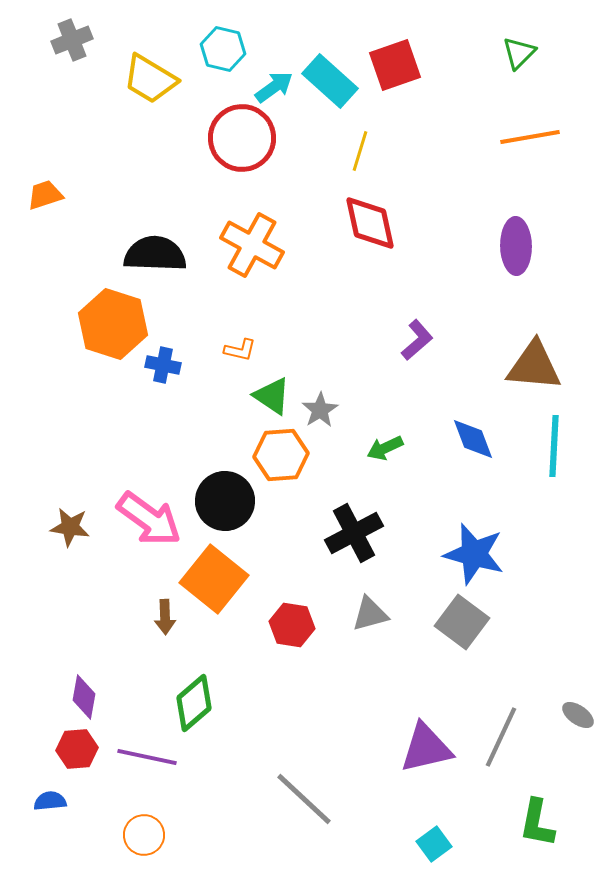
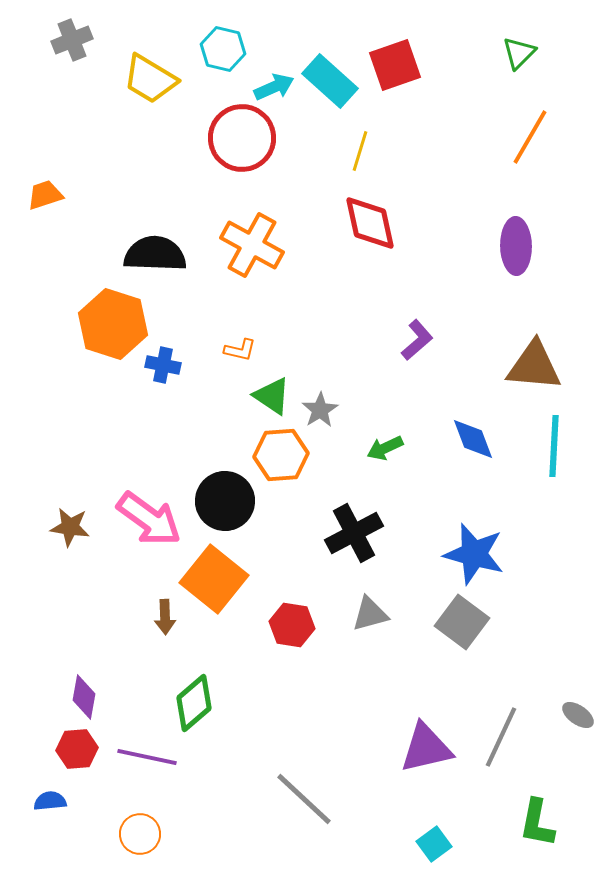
cyan arrow at (274, 87): rotated 12 degrees clockwise
orange line at (530, 137): rotated 50 degrees counterclockwise
orange circle at (144, 835): moved 4 px left, 1 px up
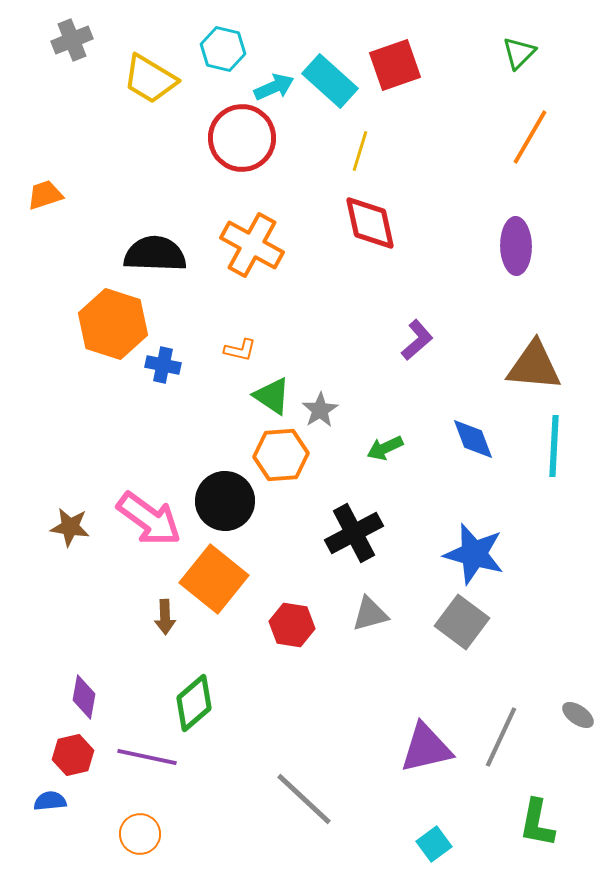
red hexagon at (77, 749): moved 4 px left, 6 px down; rotated 9 degrees counterclockwise
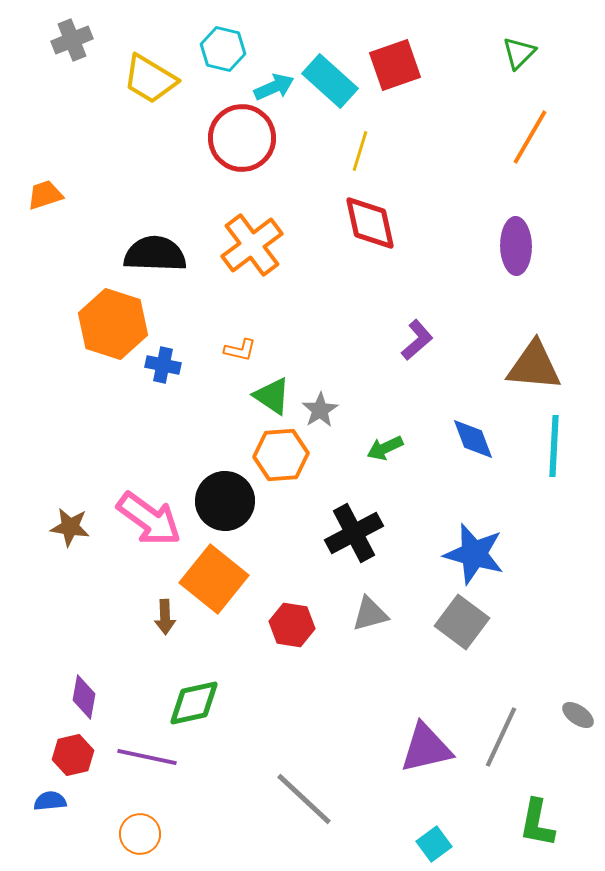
orange cross at (252, 245): rotated 24 degrees clockwise
green diamond at (194, 703): rotated 28 degrees clockwise
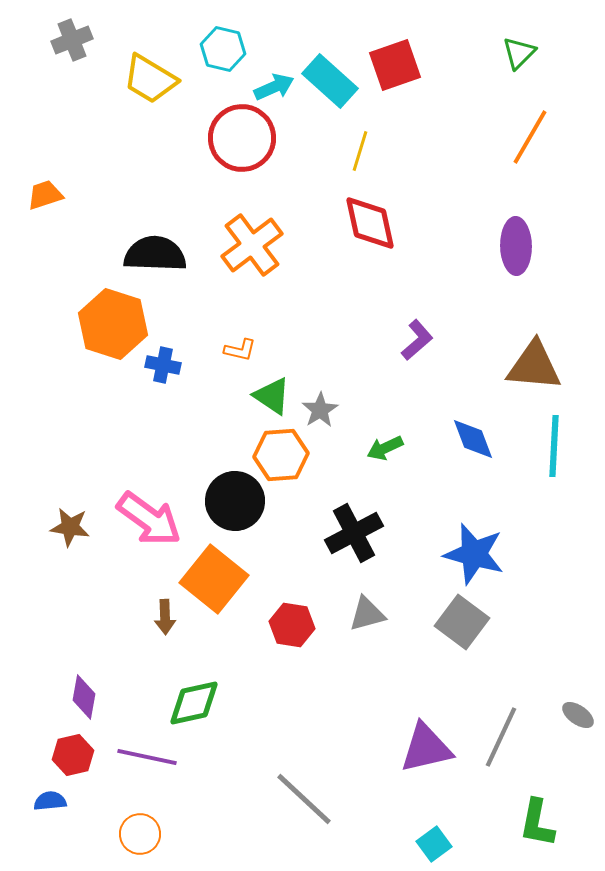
black circle at (225, 501): moved 10 px right
gray triangle at (370, 614): moved 3 px left
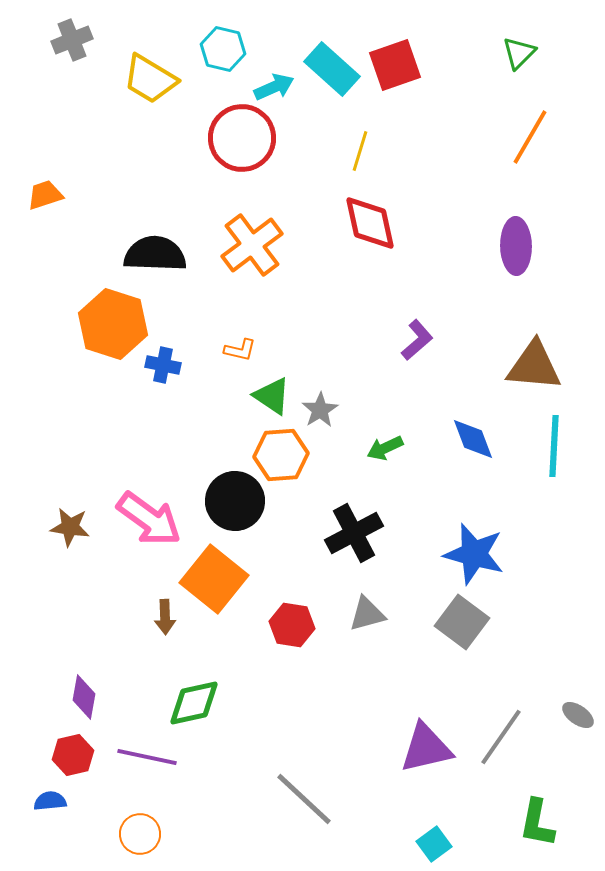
cyan rectangle at (330, 81): moved 2 px right, 12 px up
gray line at (501, 737): rotated 10 degrees clockwise
